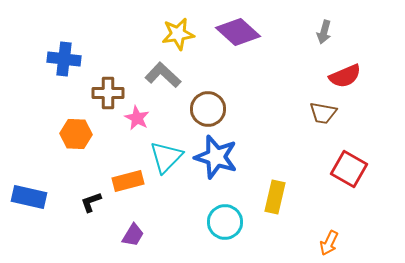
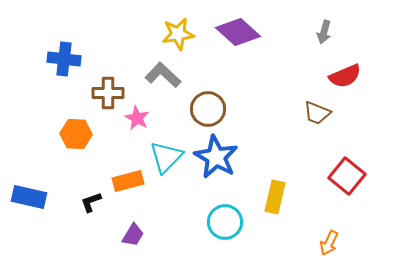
brown trapezoid: moved 6 px left; rotated 12 degrees clockwise
blue star: rotated 12 degrees clockwise
red square: moved 2 px left, 7 px down; rotated 9 degrees clockwise
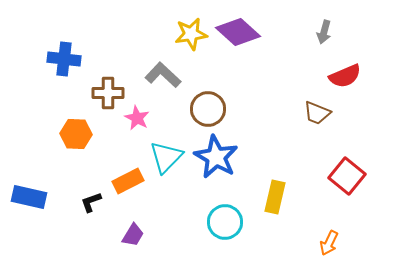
yellow star: moved 13 px right
orange rectangle: rotated 12 degrees counterclockwise
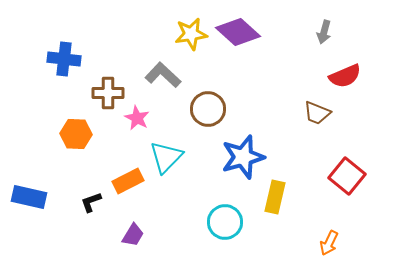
blue star: moved 27 px right; rotated 27 degrees clockwise
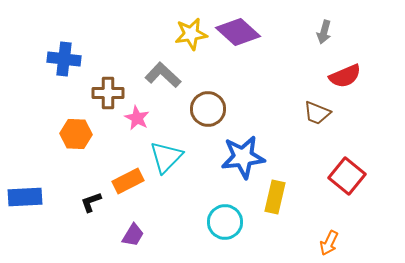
blue star: rotated 9 degrees clockwise
blue rectangle: moved 4 px left; rotated 16 degrees counterclockwise
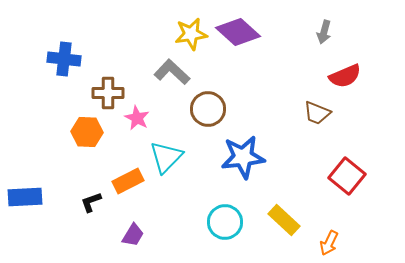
gray L-shape: moved 9 px right, 3 px up
orange hexagon: moved 11 px right, 2 px up
yellow rectangle: moved 9 px right, 23 px down; rotated 60 degrees counterclockwise
